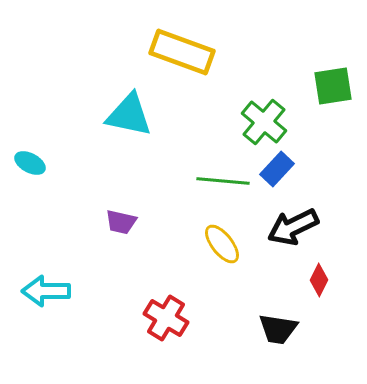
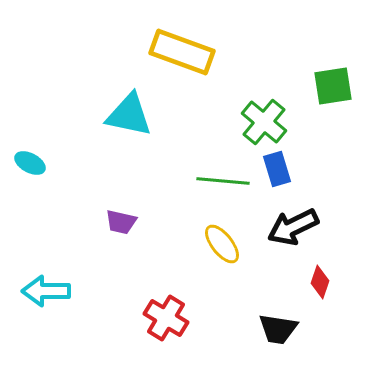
blue rectangle: rotated 60 degrees counterclockwise
red diamond: moved 1 px right, 2 px down; rotated 8 degrees counterclockwise
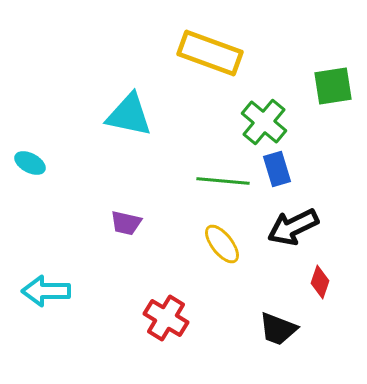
yellow rectangle: moved 28 px right, 1 px down
purple trapezoid: moved 5 px right, 1 px down
black trapezoid: rotated 12 degrees clockwise
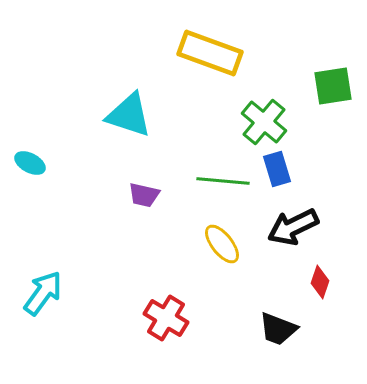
cyan triangle: rotated 6 degrees clockwise
purple trapezoid: moved 18 px right, 28 px up
cyan arrow: moved 3 px left, 2 px down; rotated 126 degrees clockwise
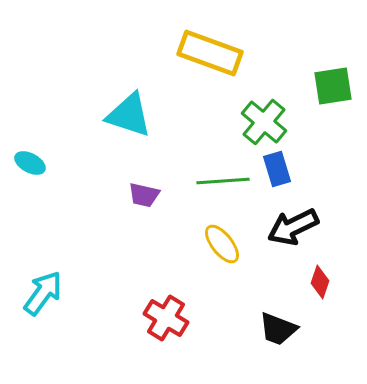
green line: rotated 9 degrees counterclockwise
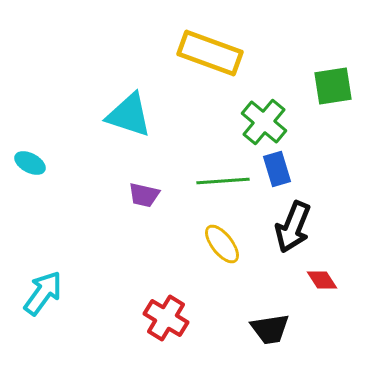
black arrow: rotated 42 degrees counterclockwise
red diamond: moved 2 px right, 2 px up; rotated 52 degrees counterclockwise
black trapezoid: moved 8 px left; rotated 30 degrees counterclockwise
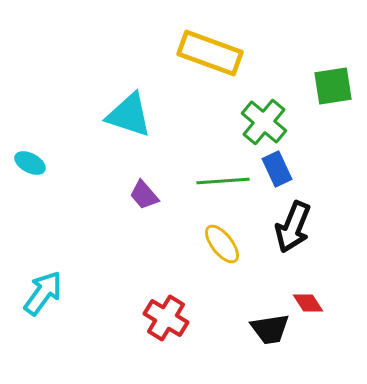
blue rectangle: rotated 8 degrees counterclockwise
purple trapezoid: rotated 36 degrees clockwise
red diamond: moved 14 px left, 23 px down
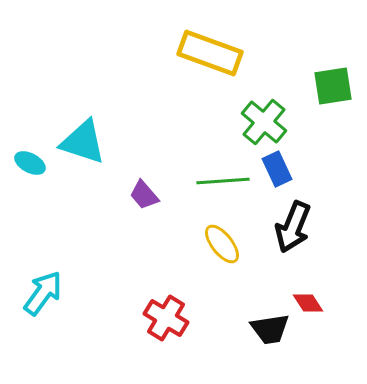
cyan triangle: moved 46 px left, 27 px down
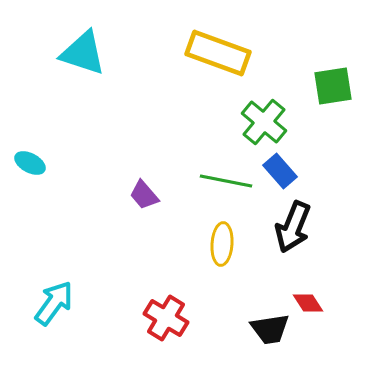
yellow rectangle: moved 8 px right
cyan triangle: moved 89 px up
blue rectangle: moved 3 px right, 2 px down; rotated 16 degrees counterclockwise
green line: moved 3 px right; rotated 15 degrees clockwise
yellow ellipse: rotated 42 degrees clockwise
cyan arrow: moved 11 px right, 10 px down
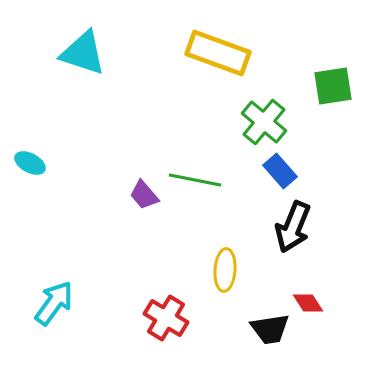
green line: moved 31 px left, 1 px up
yellow ellipse: moved 3 px right, 26 px down
